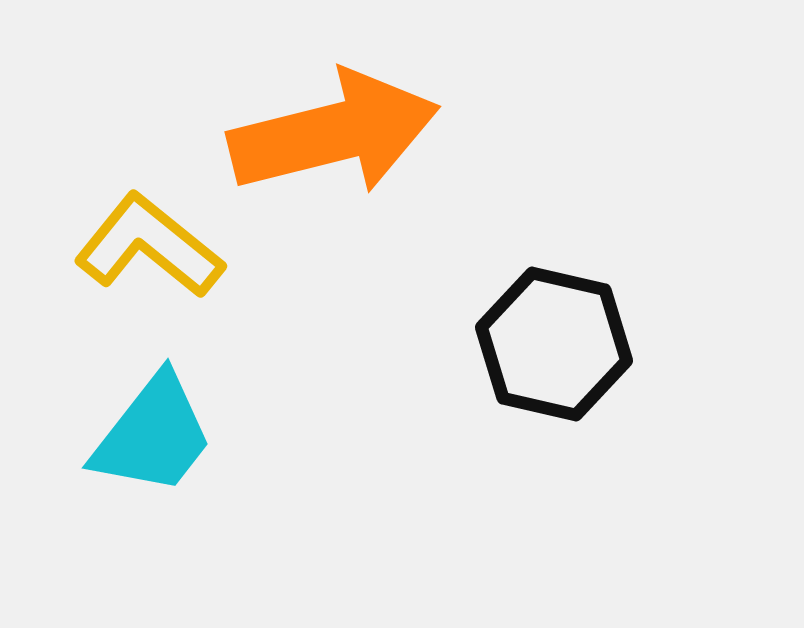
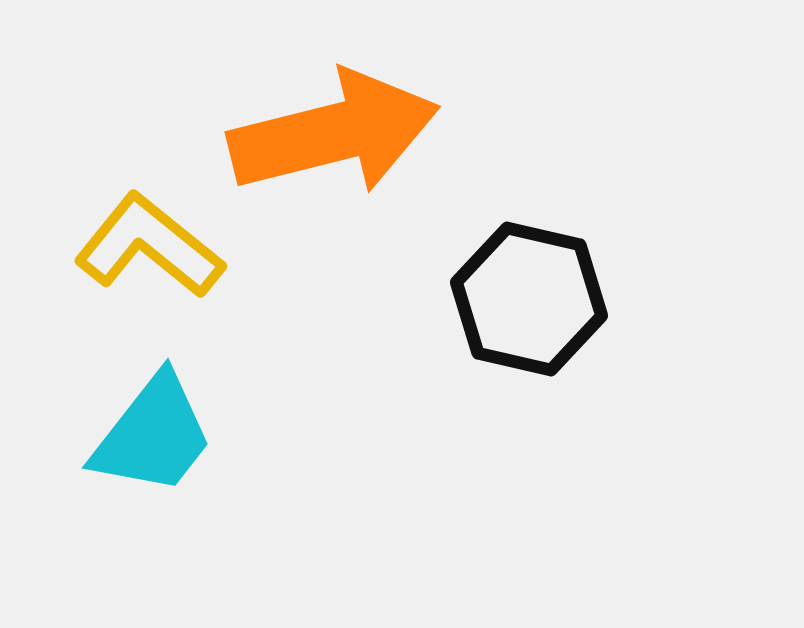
black hexagon: moved 25 px left, 45 px up
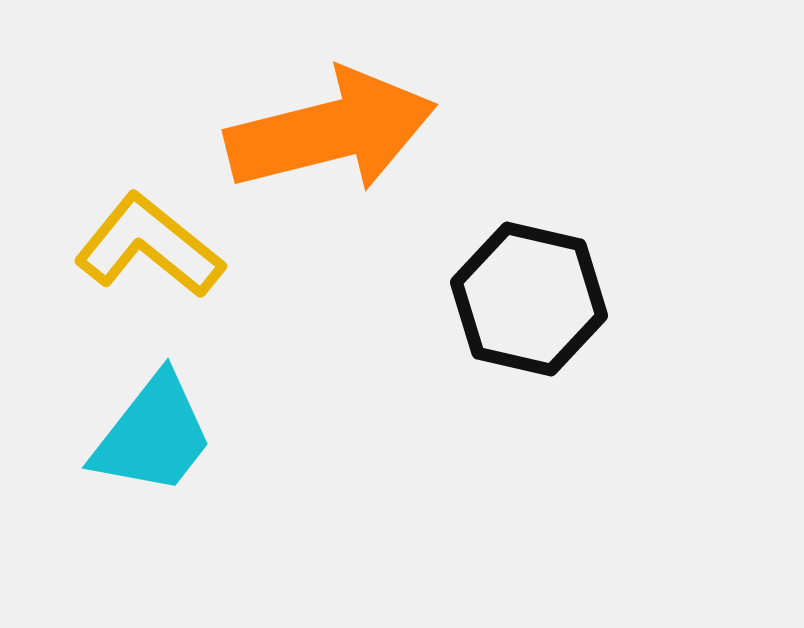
orange arrow: moved 3 px left, 2 px up
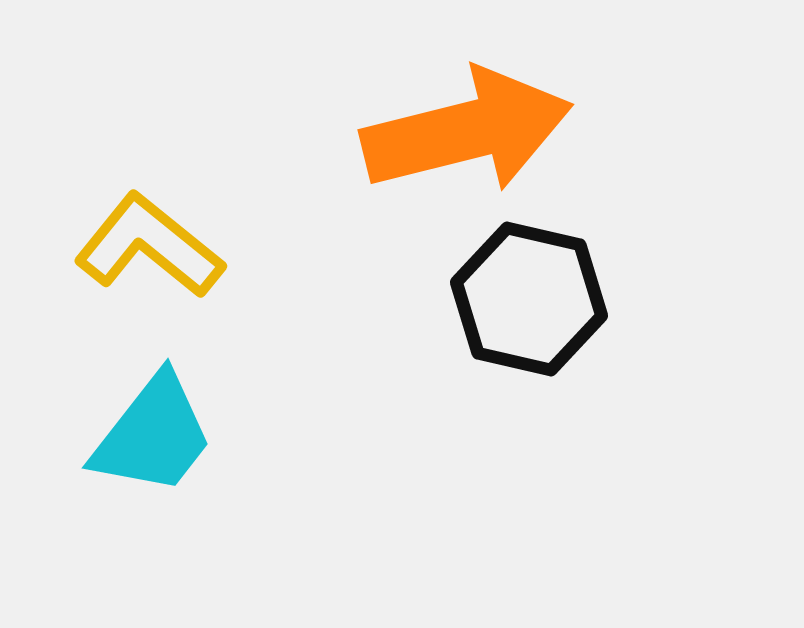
orange arrow: moved 136 px right
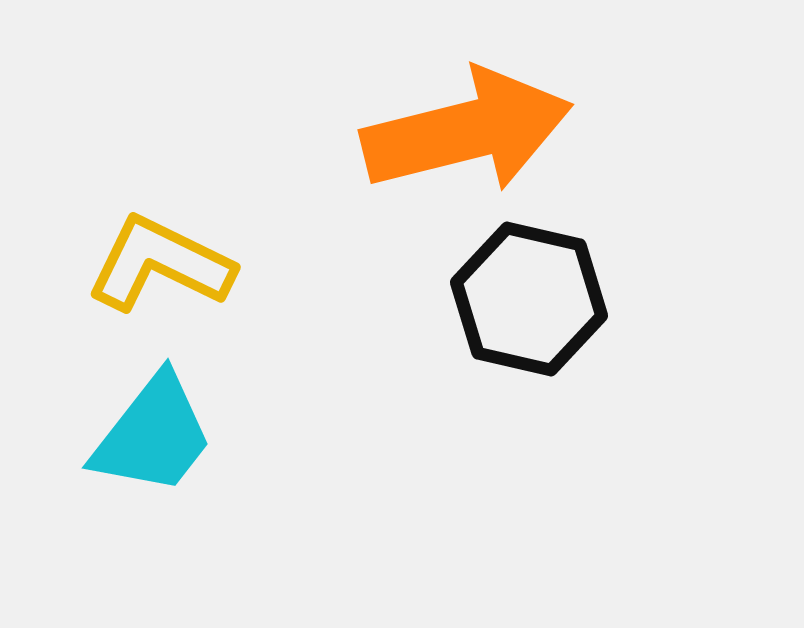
yellow L-shape: moved 11 px right, 18 px down; rotated 13 degrees counterclockwise
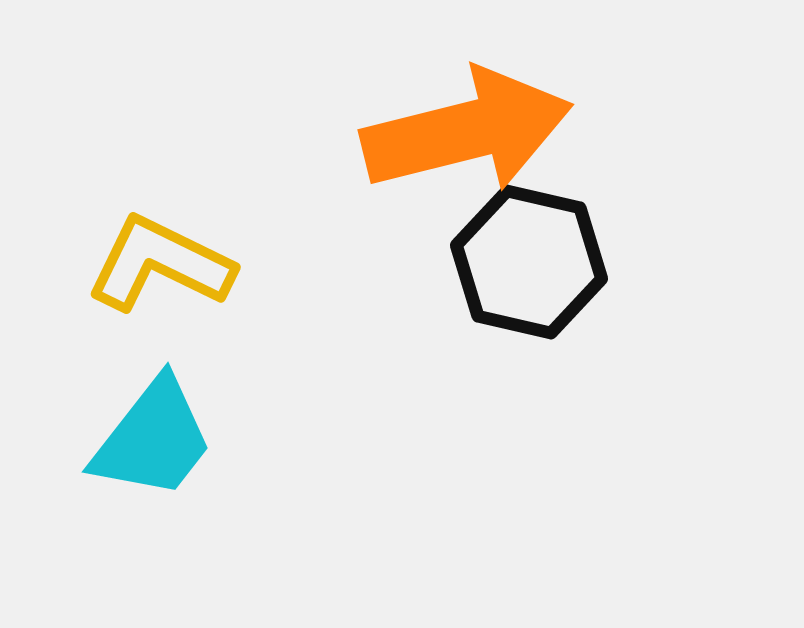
black hexagon: moved 37 px up
cyan trapezoid: moved 4 px down
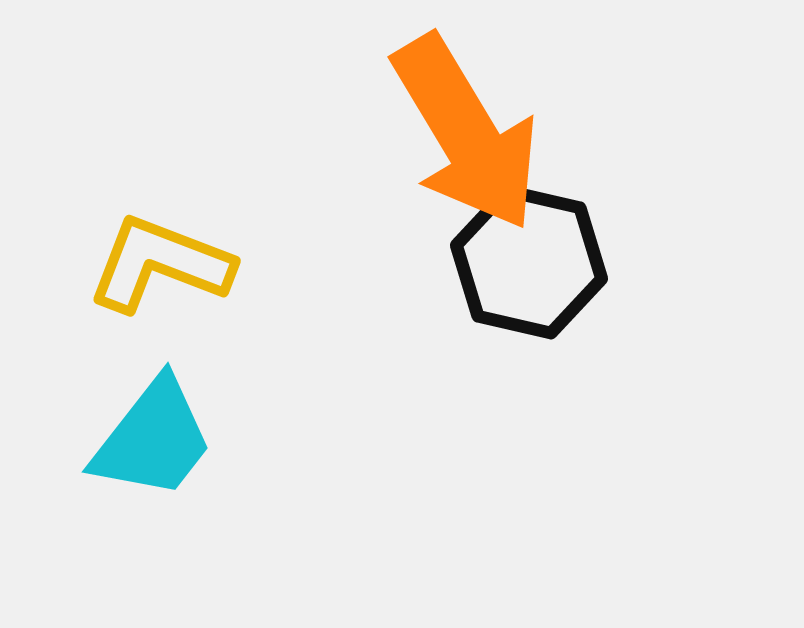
orange arrow: moved 1 px left, 2 px down; rotated 73 degrees clockwise
yellow L-shape: rotated 5 degrees counterclockwise
